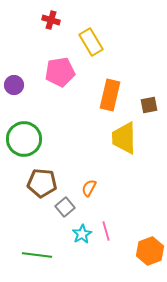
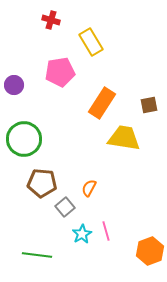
orange rectangle: moved 8 px left, 8 px down; rotated 20 degrees clockwise
yellow trapezoid: rotated 100 degrees clockwise
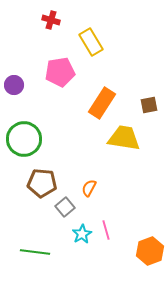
pink line: moved 1 px up
green line: moved 2 px left, 3 px up
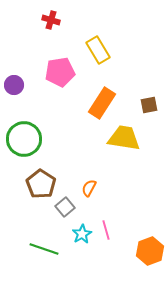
yellow rectangle: moved 7 px right, 8 px down
brown pentagon: moved 1 px left, 1 px down; rotated 28 degrees clockwise
green line: moved 9 px right, 3 px up; rotated 12 degrees clockwise
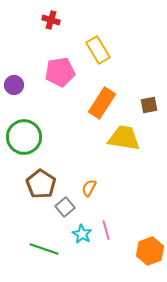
green circle: moved 2 px up
cyan star: rotated 12 degrees counterclockwise
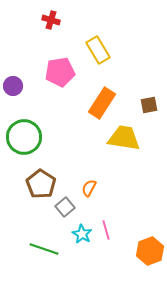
purple circle: moved 1 px left, 1 px down
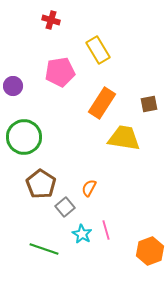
brown square: moved 1 px up
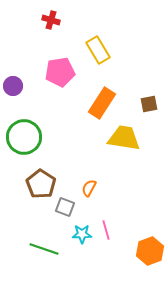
gray square: rotated 30 degrees counterclockwise
cyan star: rotated 30 degrees counterclockwise
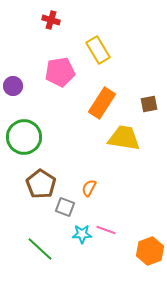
pink line: rotated 54 degrees counterclockwise
green line: moved 4 px left; rotated 24 degrees clockwise
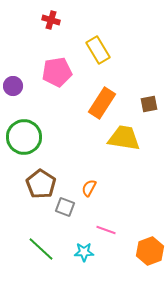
pink pentagon: moved 3 px left
cyan star: moved 2 px right, 18 px down
green line: moved 1 px right
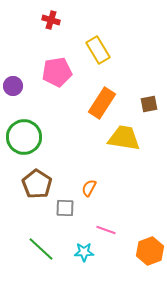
brown pentagon: moved 4 px left
gray square: moved 1 px down; rotated 18 degrees counterclockwise
